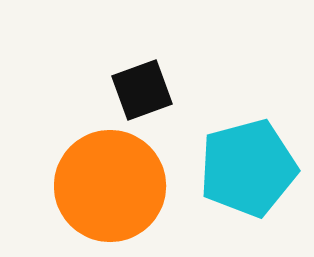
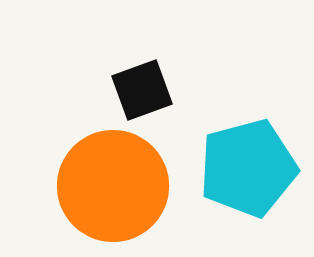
orange circle: moved 3 px right
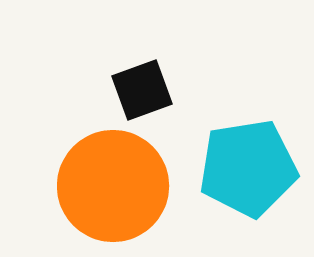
cyan pentagon: rotated 6 degrees clockwise
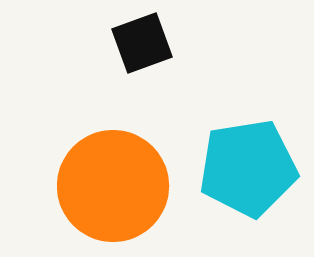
black square: moved 47 px up
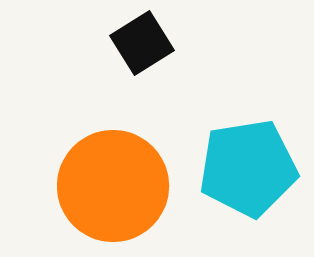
black square: rotated 12 degrees counterclockwise
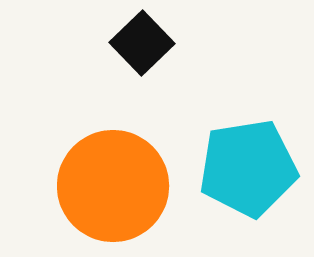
black square: rotated 12 degrees counterclockwise
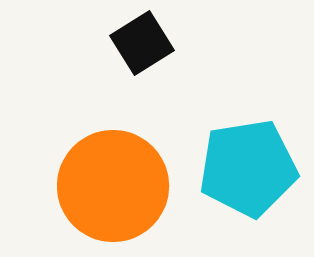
black square: rotated 12 degrees clockwise
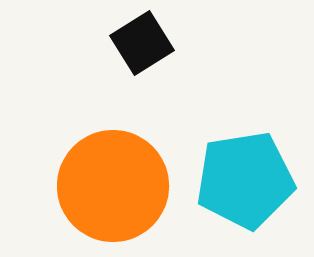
cyan pentagon: moved 3 px left, 12 px down
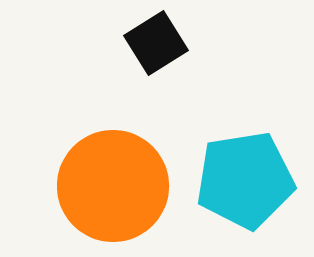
black square: moved 14 px right
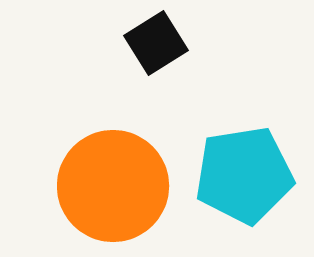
cyan pentagon: moved 1 px left, 5 px up
